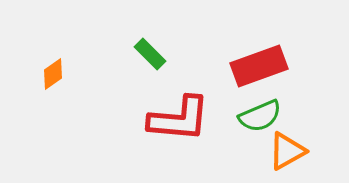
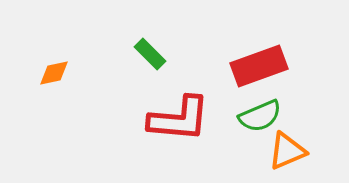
orange diamond: moved 1 px right, 1 px up; rotated 24 degrees clockwise
orange triangle: rotated 6 degrees clockwise
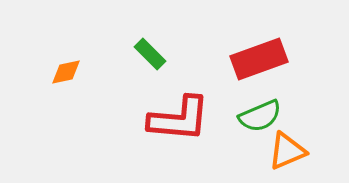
red rectangle: moved 7 px up
orange diamond: moved 12 px right, 1 px up
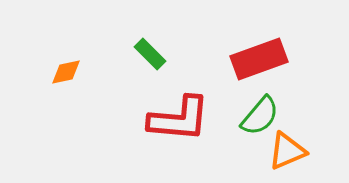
green semicircle: rotated 27 degrees counterclockwise
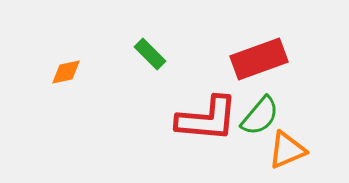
red L-shape: moved 28 px right
orange triangle: moved 1 px up
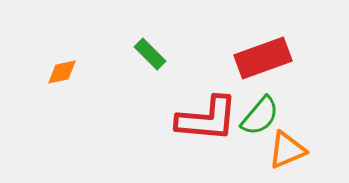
red rectangle: moved 4 px right, 1 px up
orange diamond: moved 4 px left
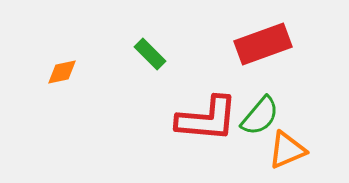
red rectangle: moved 14 px up
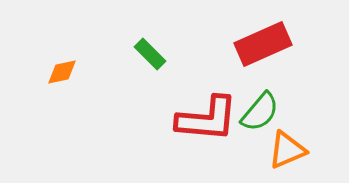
red rectangle: rotated 4 degrees counterclockwise
green semicircle: moved 4 px up
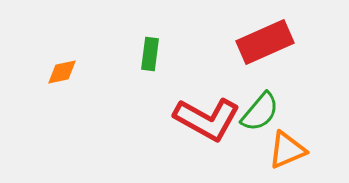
red rectangle: moved 2 px right, 2 px up
green rectangle: rotated 52 degrees clockwise
red L-shape: rotated 24 degrees clockwise
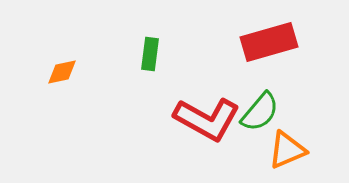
red rectangle: moved 4 px right; rotated 8 degrees clockwise
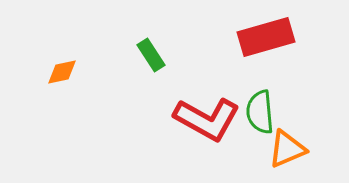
red rectangle: moved 3 px left, 5 px up
green rectangle: moved 1 px right, 1 px down; rotated 40 degrees counterclockwise
green semicircle: rotated 135 degrees clockwise
orange triangle: moved 1 px up
